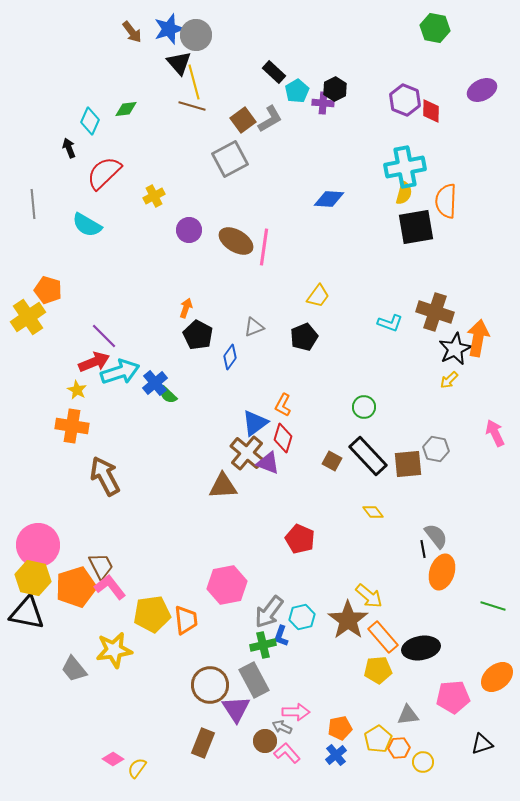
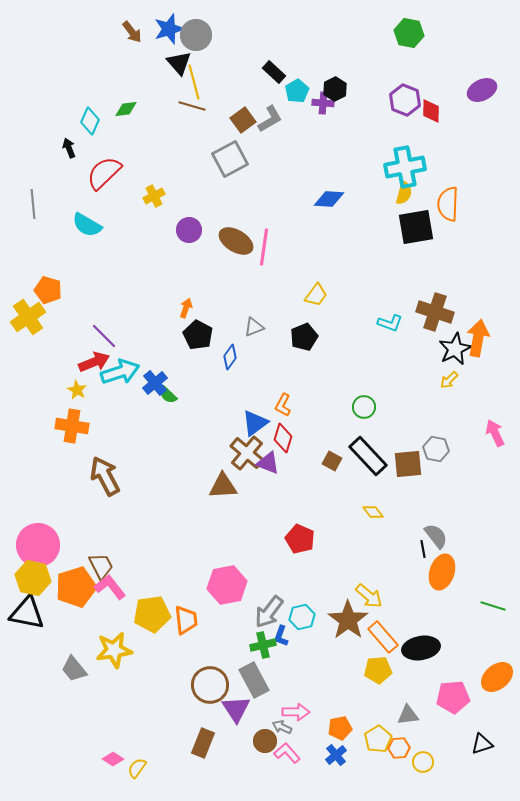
green hexagon at (435, 28): moved 26 px left, 5 px down
orange semicircle at (446, 201): moved 2 px right, 3 px down
yellow trapezoid at (318, 296): moved 2 px left, 1 px up
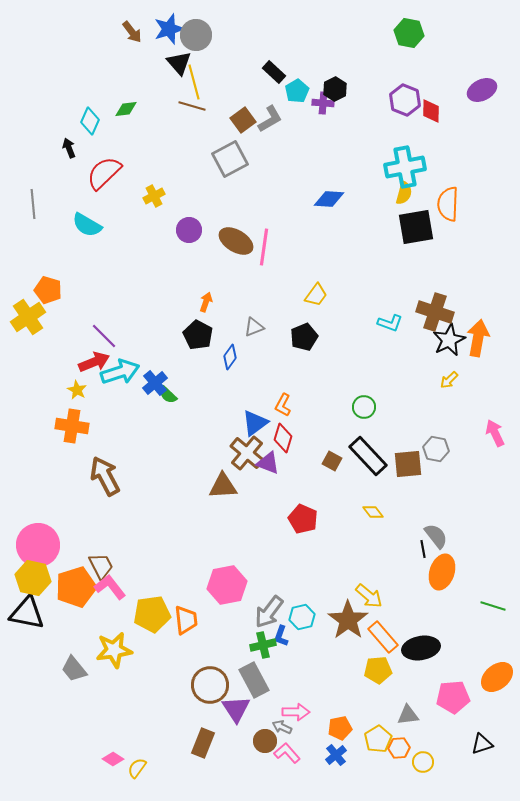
orange arrow at (186, 308): moved 20 px right, 6 px up
black star at (455, 349): moved 6 px left, 9 px up
red pentagon at (300, 539): moved 3 px right, 20 px up
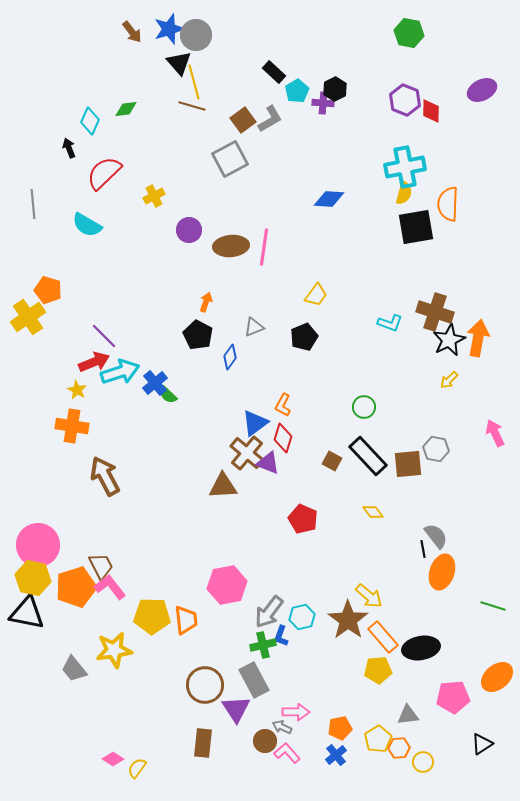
brown ellipse at (236, 241): moved 5 px left, 5 px down; rotated 36 degrees counterclockwise
yellow pentagon at (152, 614): moved 2 px down; rotated 9 degrees clockwise
brown circle at (210, 685): moved 5 px left
brown rectangle at (203, 743): rotated 16 degrees counterclockwise
black triangle at (482, 744): rotated 15 degrees counterclockwise
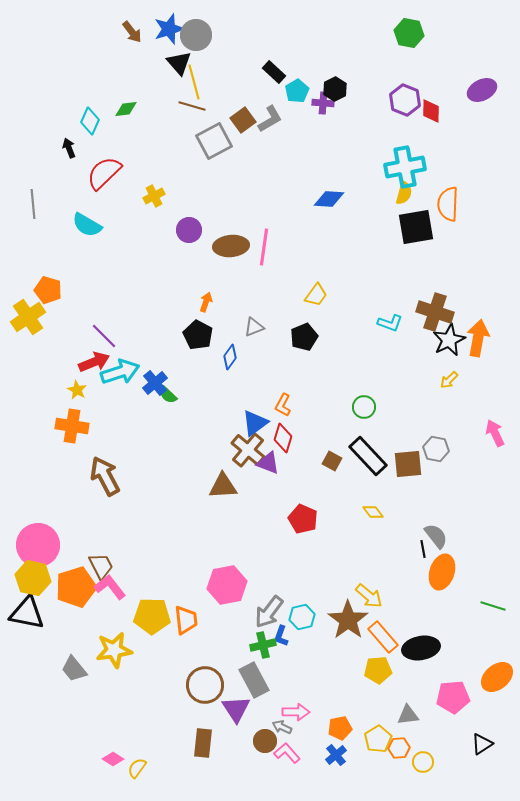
gray square at (230, 159): moved 16 px left, 18 px up
brown cross at (247, 453): moved 1 px right, 3 px up
